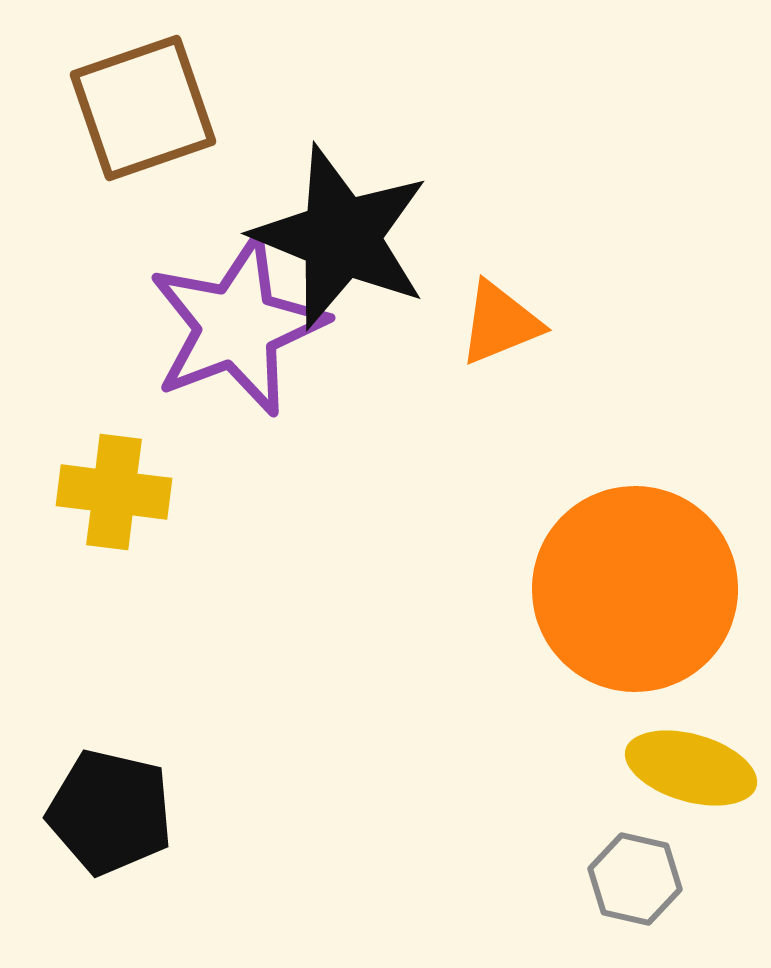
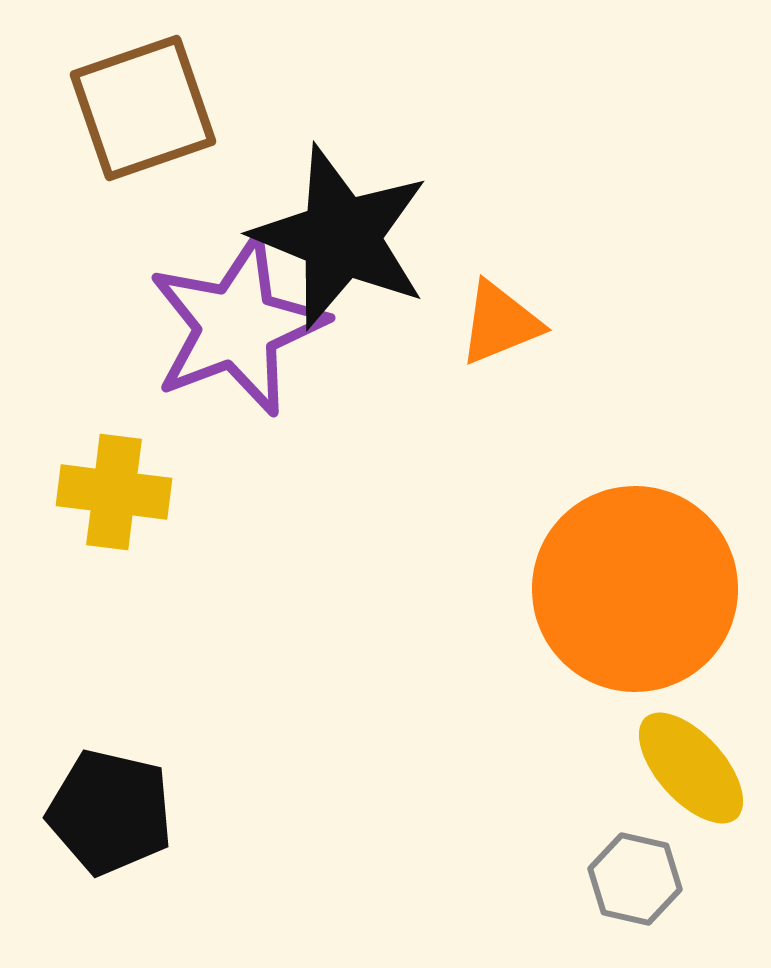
yellow ellipse: rotated 32 degrees clockwise
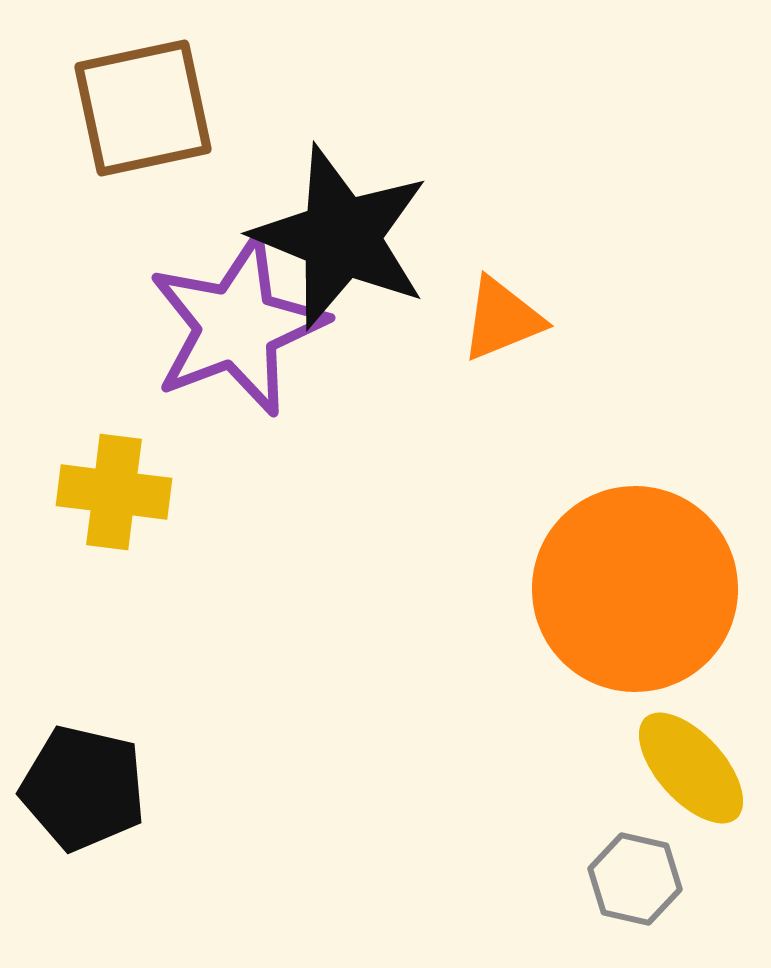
brown square: rotated 7 degrees clockwise
orange triangle: moved 2 px right, 4 px up
black pentagon: moved 27 px left, 24 px up
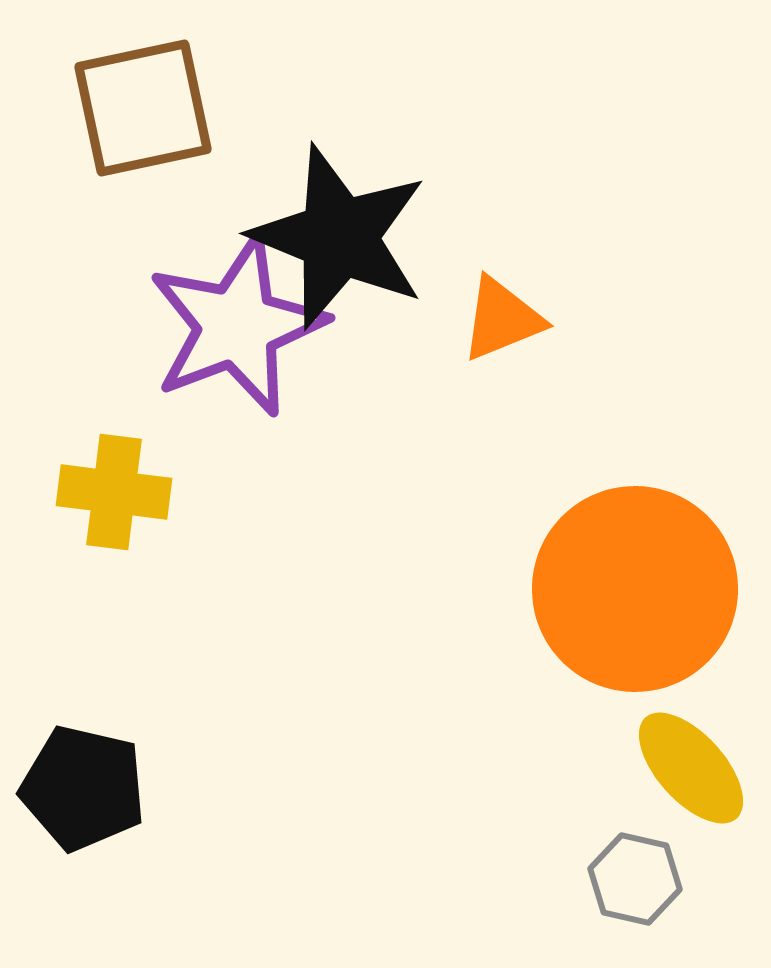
black star: moved 2 px left
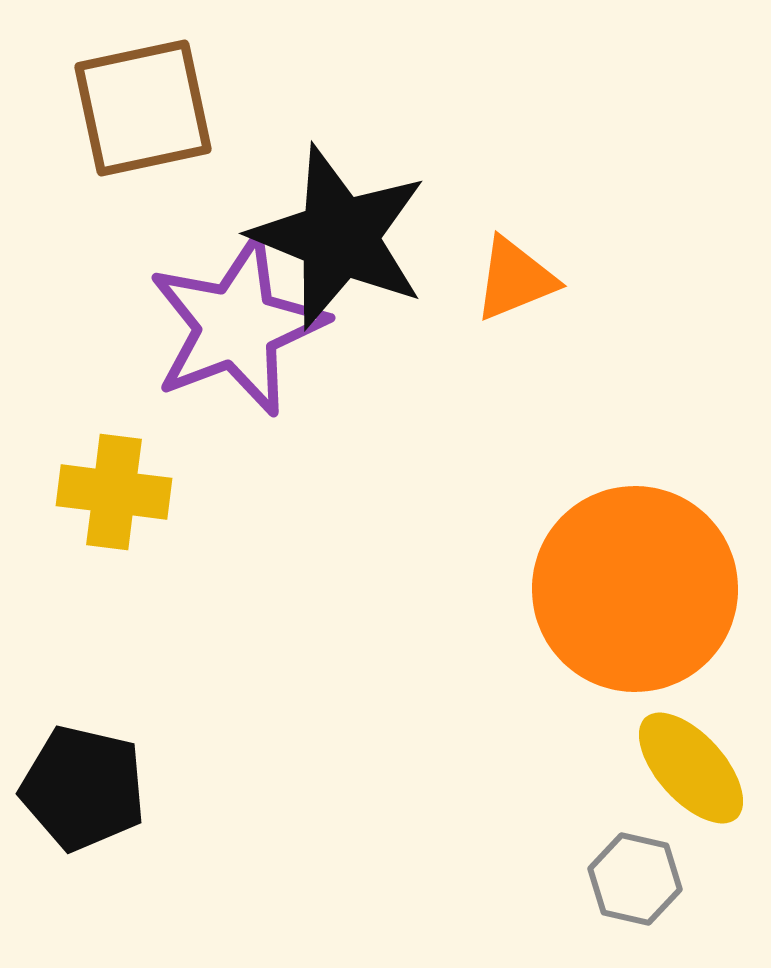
orange triangle: moved 13 px right, 40 px up
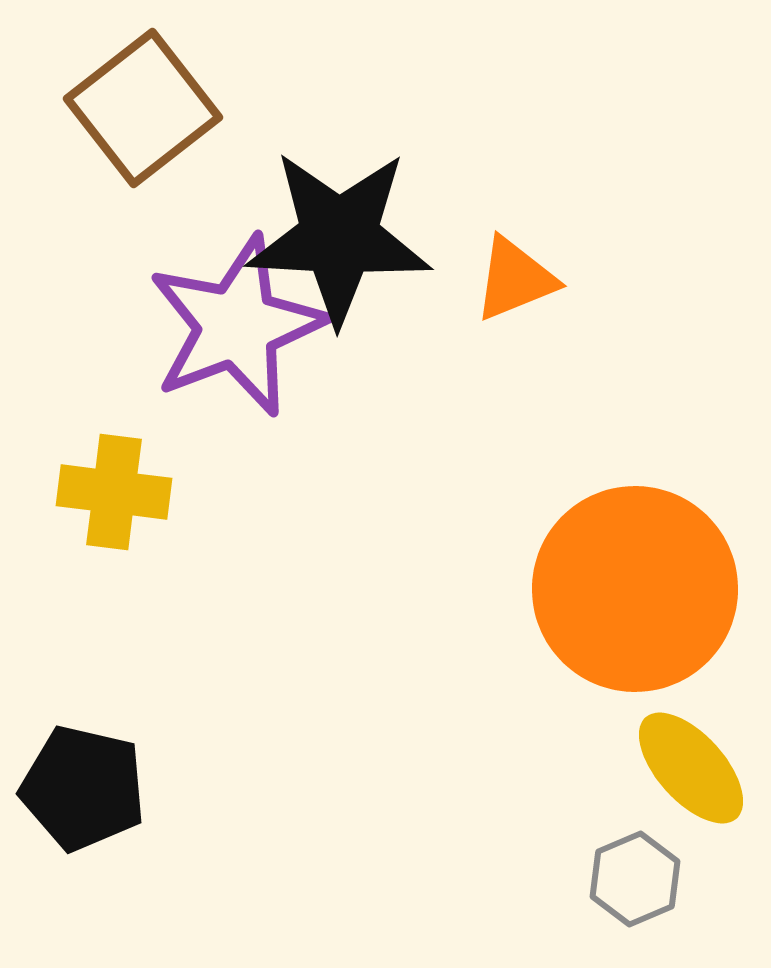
brown square: rotated 26 degrees counterclockwise
black star: rotated 19 degrees counterclockwise
gray hexagon: rotated 24 degrees clockwise
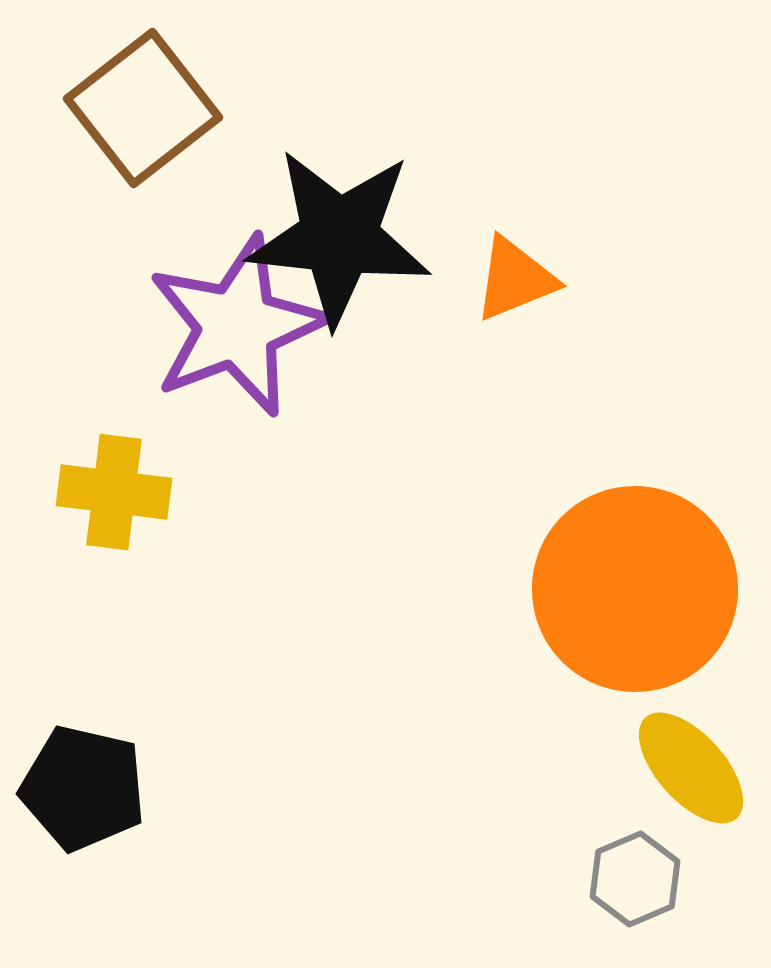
black star: rotated 3 degrees clockwise
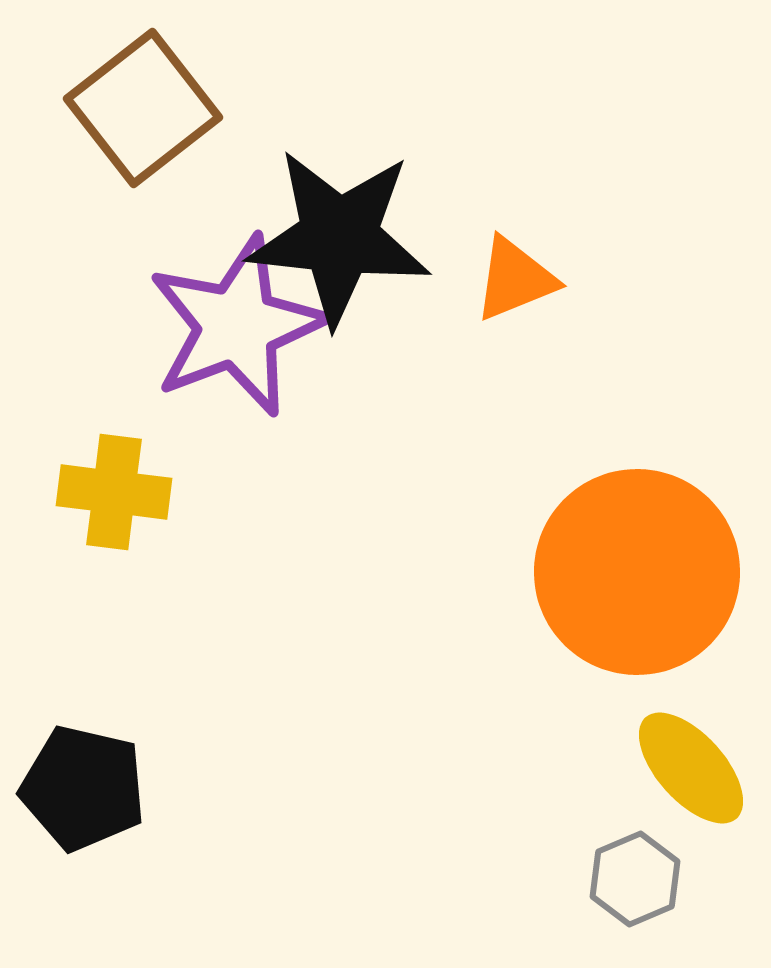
orange circle: moved 2 px right, 17 px up
